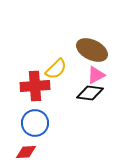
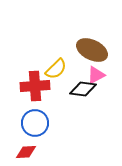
black diamond: moved 7 px left, 4 px up
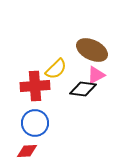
red diamond: moved 1 px right, 1 px up
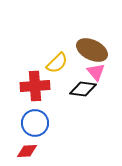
yellow semicircle: moved 1 px right, 6 px up
pink triangle: moved 3 px up; rotated 42 degrees counterclockwise
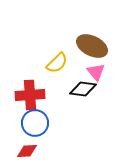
brown ellipse: moved 4 px up
red cross: moved 5 px left, 9 px down
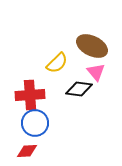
black diamond: moved 4 px left
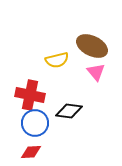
yellow semicircle: moved 3 px up; rotated 30 degrees clockwise
black diamond: moved 10 px left, 22 px down
red cross: rotated 16 degrees clockwise
red diamond: moved 4 px right, 1 px down
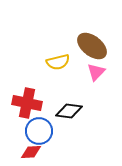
brown ellipse: rotated 12 degrees clockwise
yellow semicircle: moved 1 px right, 2 px down
pink triangle: rotated 24 degrees clockwise
red cross: moved 3 px left, 8 px down
blue circle: moved 4 px right, 8 px down
